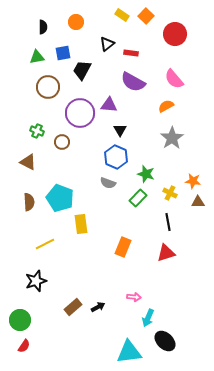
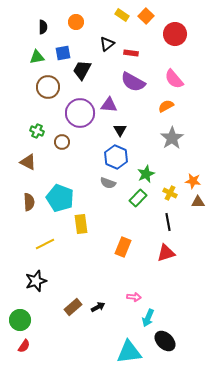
green star at (146, 174): rotated 30 degrees clockwise
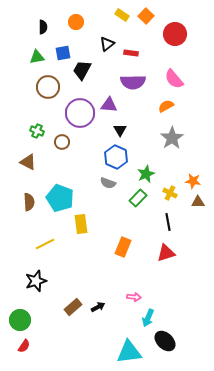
purple semicircle at (133, 82): rotated 30 degrees counterclockwise
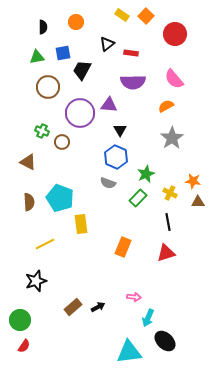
green cross at (37, 131): moved 5 px right
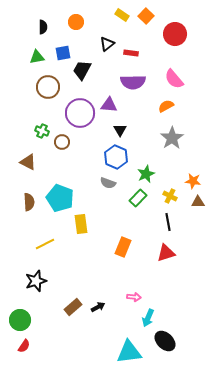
yellow cross at (170, 193): moved 3 px down
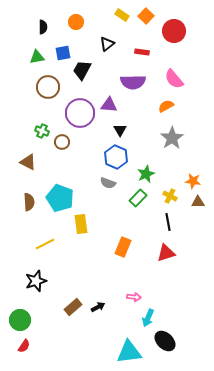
red circle at (175, 34): moved 1 px left, 3 px up
red rectangle at (131, 53): moved 11 px right, 1 px up
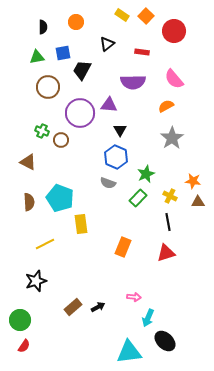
brown circle at (62, 142): moved 1 px left, 2 px up
